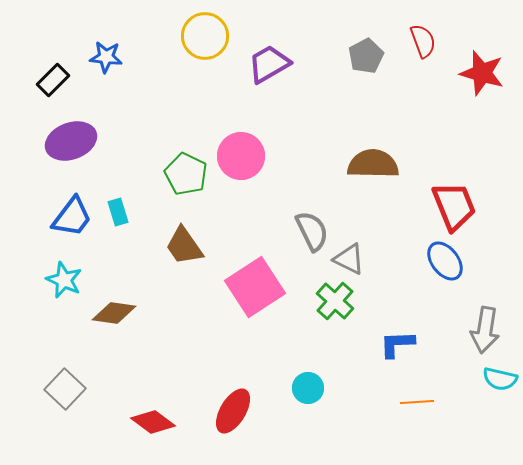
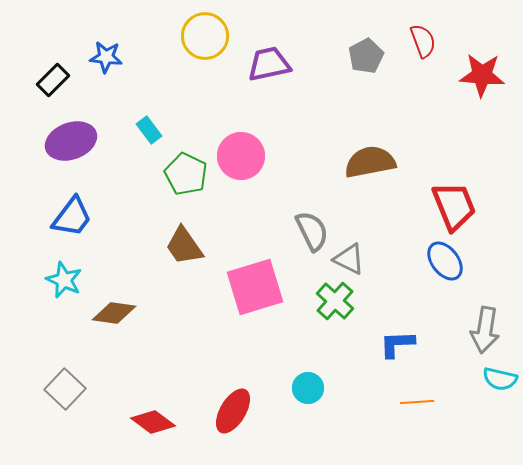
purple trapezoid: rotated 18 degrees clockwise
red star: moved 2 px down; rotated 12 degrees counterclockwise
brown semicircle: moved 3 px left, 2 px up; rotated 12 degrees counterclockwise
cyan rectangle: moved 31 px right, 82 px up; rotated 20 degrees counterclockwise
pink square: rotated 16 degrees clockwise
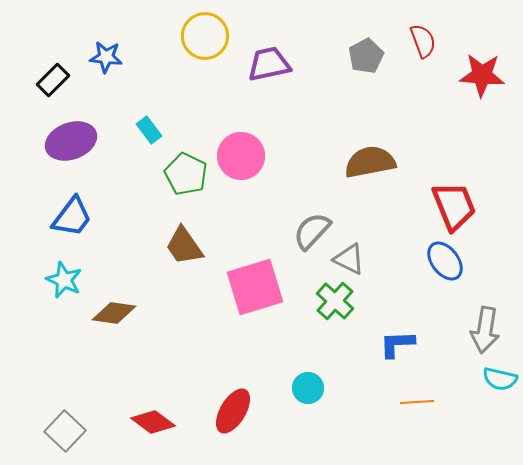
gray semicircle: rotated 111 degrees counterclockwise
gray square: moved 42 px down
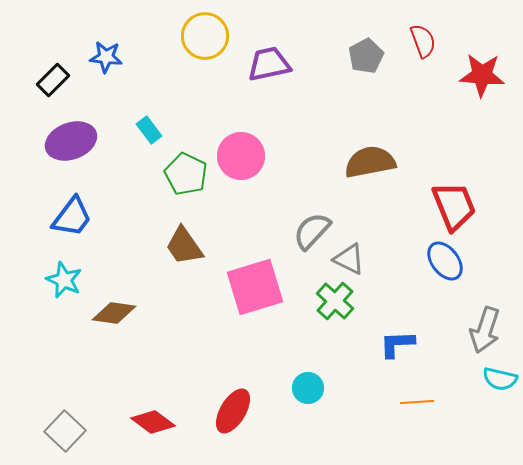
gray arrow: rotated 9 degrees clockwise
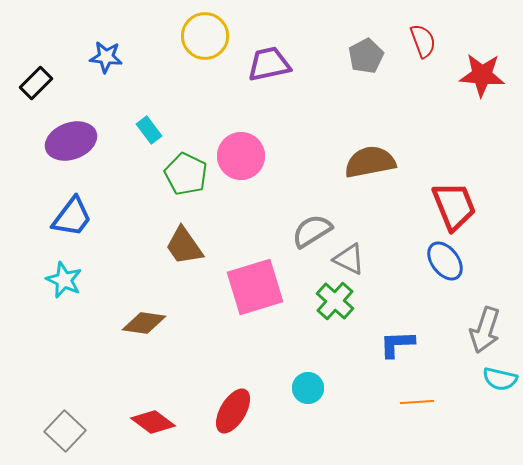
black rectangle: moved 17 px left, 3 px down
gray semicircle: rotated 15 degrees clockwise
brown diamond: moved 30 px right, 10 px down
